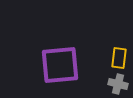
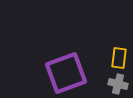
purple square: moved 6 px right, 8 px down; rotated 15 degrees counterclockwise
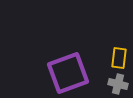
purple square: moved 2 px right
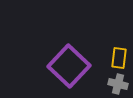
purple square: moved 1 px right, 7 px up; rotated 27 degrees counterclockwise
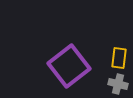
purple square: rotated 9 degrees clockwise
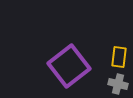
yellow rectangle: moved 1 px up
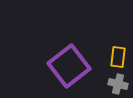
yellow rectangle: moved 1 px left
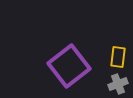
gray cross: rotated 36 degrees counterclockwise
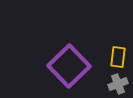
purple square: rotated 6 degrees counterclockwise
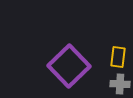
gray cross: moved 2 px right; rotated 24 degrees clockwise
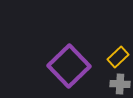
yellow rectangle: rotated 40 degrees clockwise
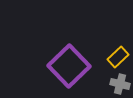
gray cross: rotated 12 degrees clockwise
